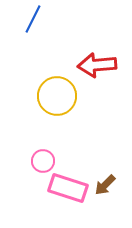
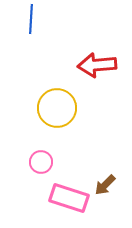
blue line: moved 2 px left; rotated 24 degrees counterclockwise
yellow circle: moved 12 px down
pink circle: moved 2 px left, 1 px down
pink rectangle: moved 1 px right, 10 px down
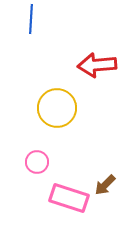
pink circle: moved 4 px left
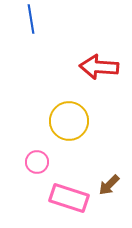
blue line: rotated 12 degrees counterclockwise
red arrow: moved 2 px right, 2 px down; rotated 9 degrees clockwise
yellow circle: moved 12 px right, 13 px down
brown arrow: moved 4 px right
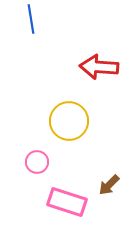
pink rectangle: moved 2 px left, 4 px down
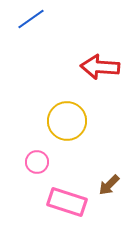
blue line: rotated 64 degrees clockwise
red arrow: moved 1 px right
yellow circle: moved 2 px left
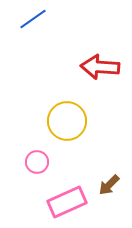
blue line: moved 2 px right
pink rectangle: rotated 42 degrees counterclockwise
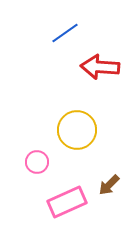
blue line: moved 32 px right, 14 px down
yellow circle: moved 10 px right, 9 px down
